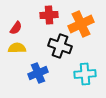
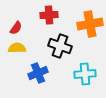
orange cross: moved 9 px right; rotated 15 degrees clockwise
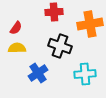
red cross: moved 5 px right, 3 px up
blue cross: rotated 12 degrees counterclockwise
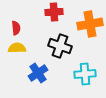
red semicircle: rotated 40 degrees counterclockwise
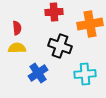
red semicircle: moved 1 px right
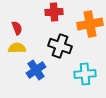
red semicircle: rotated 16 degrees counterclockwise
blue cross: moved 2 px left, 3 px up
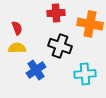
red cross: moved 2 px right, 1 px down
orange cross: rotated 20 degrees clockwise
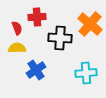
red cross: moved 19 px left, 4 px down
orange cross: rotated 30 degrees clockwise
black cross: moved 8 px up; rotated 15 degrees counterclockwise
cyan cross: moved 1 px right, 1 px up
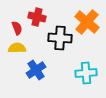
red cross: rotated 18 degrees clockwise
orange cross: moved 3 px left, 2 px up
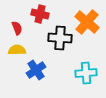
red cross: moved 3 px right, 3 px up
yellow semicircle: moved 2 px down
